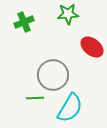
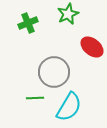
green star: rotated 20 degrees counterclockwise
green cross: moved 4 px right, 1 px down
gray circle: moved 1 px right, 3 px up
cyan semicircle: moved 1 px left, 1 px up
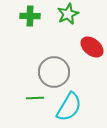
green cross: moved 2 px right, 7 px up; rotated 24 degrees clockwise
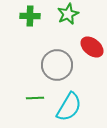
gray circle: moved 3 px right, 7 px up
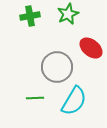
green cross: rotated 12 degrees counterclockwise
red ellipse: moved 1 px left, 1 px down
gray circle: moved 2 px down
cyan semicircle: moved 5 px right, 6 px up
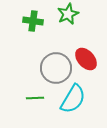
green cross: moved 3 px right, 5 px down; rotated 18 degrees clockwise
red ellipse: moved 5 px left, 11 px down; rotated 10 degrees clockwise
gray circle: moved 1 px left, 1 px down
cyan semicircle: moved 1 px left, 2 px up
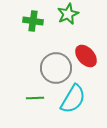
red ellipse: moved 3 px up
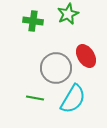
red ellipse: rotated 10 degrees clockwise
green line: rotated 12 degrees clockwise
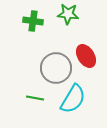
green star: rotated 30 degrees clockwise
